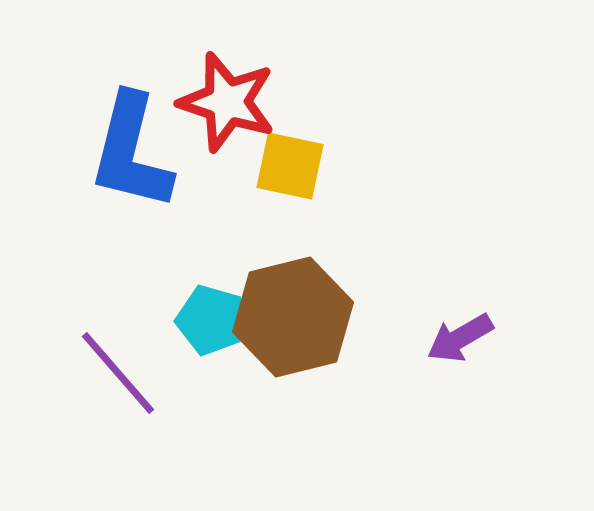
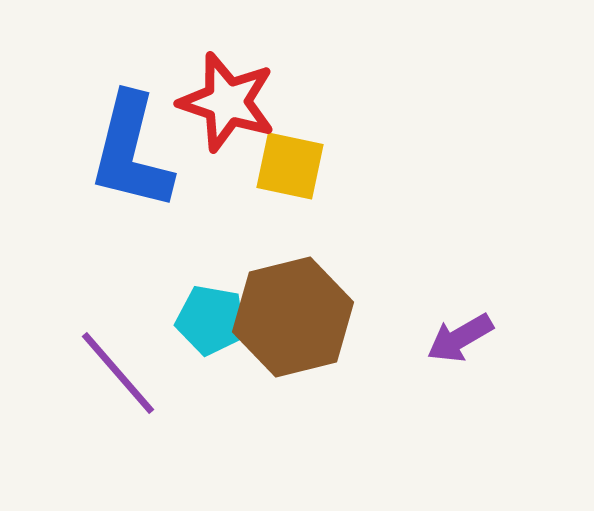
cyan pentagon: rotated 6 degrees counterclockwise
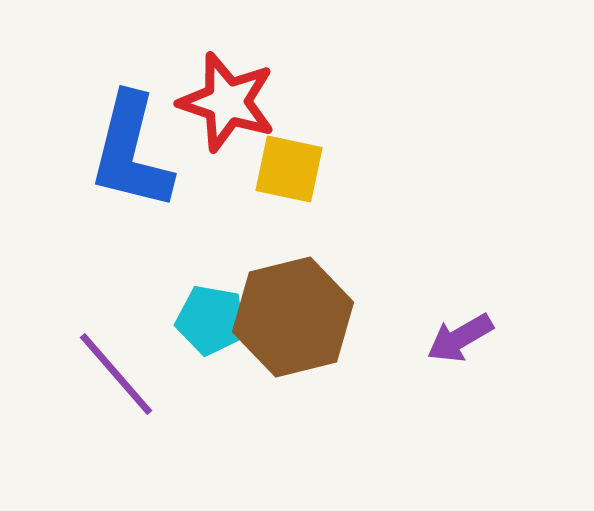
yellow square: moved 1 px left, 3 px down
purple line: moved 2 px left, 1 px down
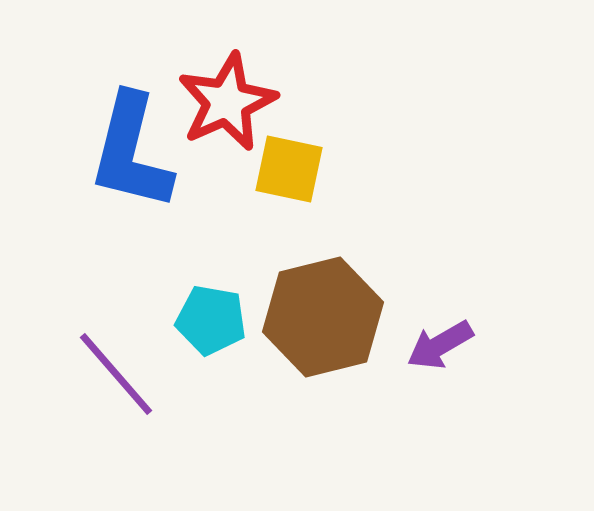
red star: rotated 30 degrees clockwise
brown hexagon: moved 30 px right
purple arrow: moved 20 px left, 7 px down
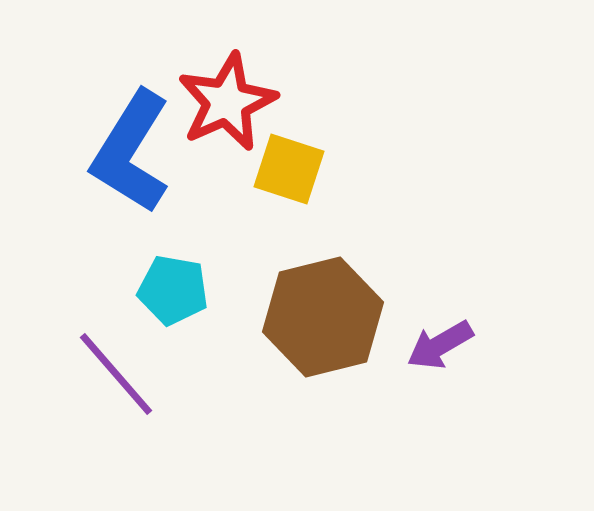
blue L-shape: rotated 18 degrees clockwise
yellow square: rotated 6 degrees clockwise
cyan pentagon: moved 38 px left, 30 px up
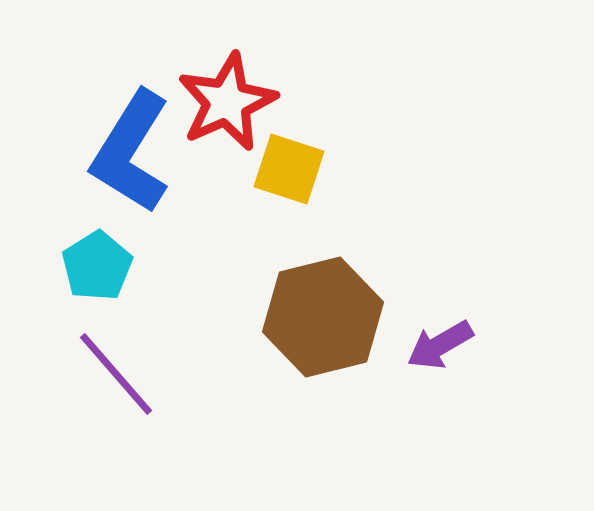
cyan pentagon: moved 76 px left, 24 px up; rotated 30 degrees clockwise
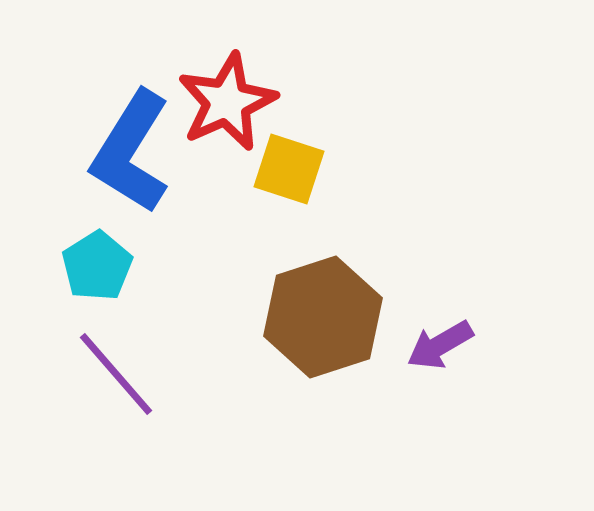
brown hexagon: rotated 4 degrees counterclockwise
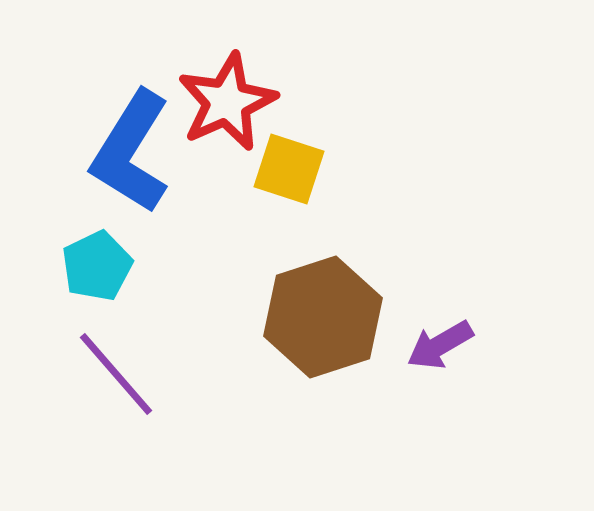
cyan pentagon: rotated 6 degrees clockwise
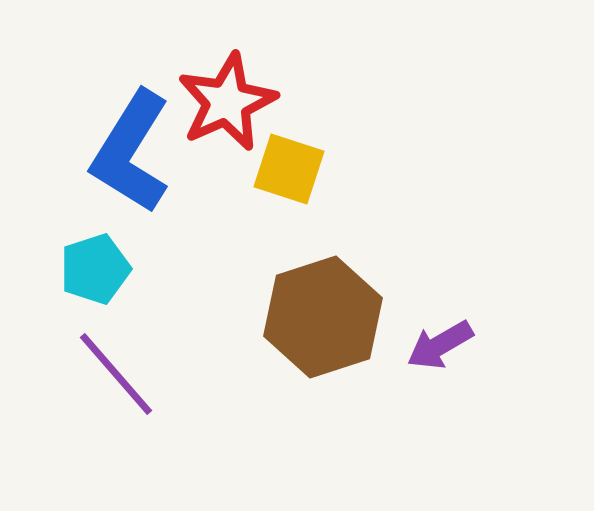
cyan pentagon: moved 2 px left, 3 px down; rotated 8 degrees clockwise
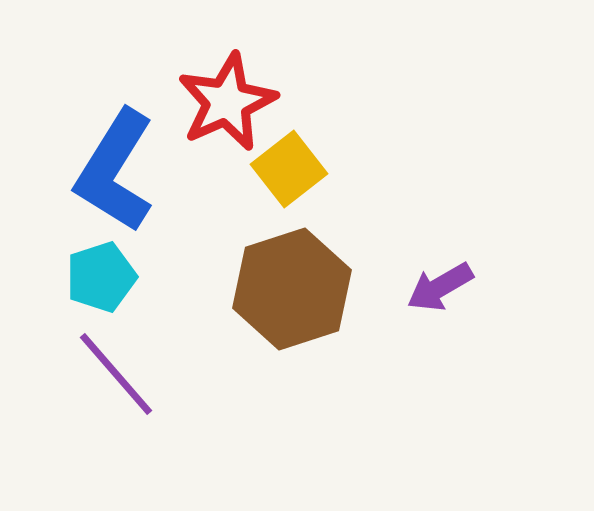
blue L-shape: moved 16 px left, 19 px down
yellow square: rotated 34 degrees clockwise
cyan pentagon: moved 6 px right, 8 px down
brown hexagon: moved 31 px left, 28 px up
purple arrow: moved 58 px up
